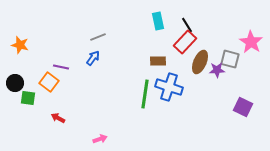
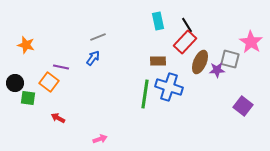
orange star: moved 6 px right
purple square: moved 1 px up; rotated 12 degrees clockwise
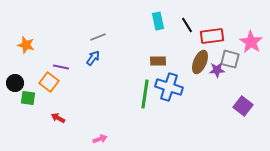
red rectangle: moved 27 px right, 6 px up; rotated 40 degrees clockwise
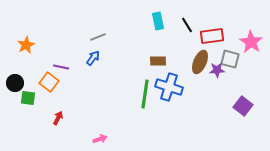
orange star: rotated 30 degrees clockwise
red arrow: rotated 88 degrees clockwise
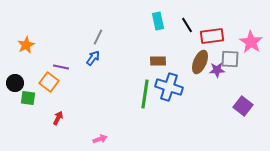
gray line: rotated 42 degrees counterclockwise
gray square: rotated 12 degrees counterclockwise
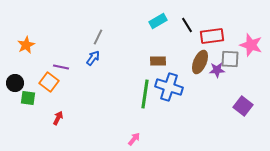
cyan rectangle: rotated 72 degrees clockwise
pink star: moved 3 px down; rotated 15 degrees counterclockwise
pink arrow: moved 34 px right; rotated 32 degrees counterclockwise
